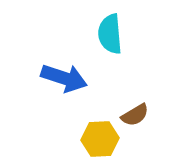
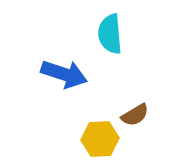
blue arrow: moved 4 px up
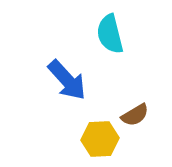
cyan semicircle: rotated 9 degrees counterclockwise
blue arrow: moved 3 px right, 6 px down; rotated 30 degrees clockwise
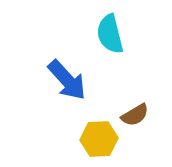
yellow hexagon: moved 1 px left
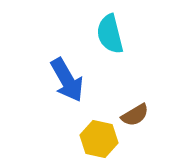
blue arrow: rotated 12 degrees clockwise
yellow hexagon: rotated 15 degrees clockwise
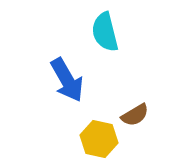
cyan semicircle: moved 5 px left, 2 px up
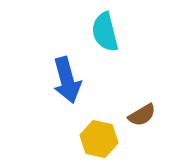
blue arrow: rotated 15 degrees clockwise
brown semicircle: moved 7 px right
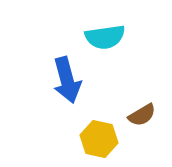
cyan semicircle: moved 5 px down; rotated 84 degrees counterclockwise
